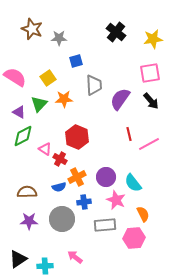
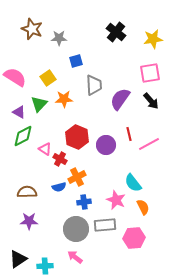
purple circle: moved 32 px up
orange semicircle: moved 7 px up
gray circle: moved 14 px right, 10 px down
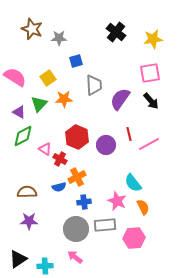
pink star: moved 1 px right, 1 px down
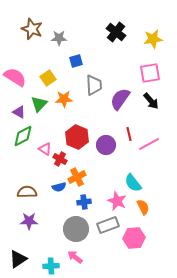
gray rectangle: moved 3 px right; rotated 15 degrees counterclockwise
cyan cross: moved 6 px right
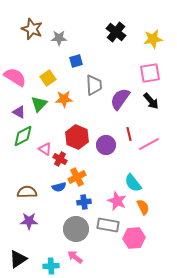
gray rectangle: rotated 30 degrees clockwise
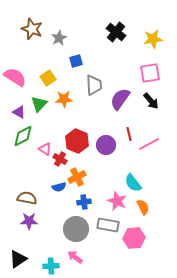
gray star: rotated 28 degrees counterclockwise
red hexagon: moved 4 px down
brown semicircle: moved 6 px down; rotated 12 degrees clockwise
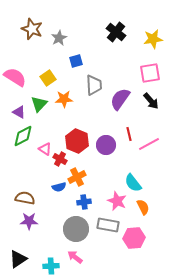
brown semicircle: moved 2 px left
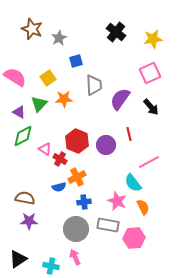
pink square: rotated 15 degrees counterclockwise
black arrow: moved 6 px down
pink line: moved 18 px down
pink arrow: rotated 28 degrees clockwise
cyan cross: rotated 14 degrees clockwise
